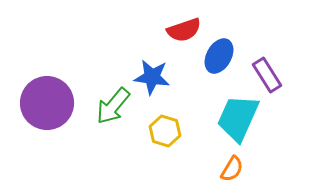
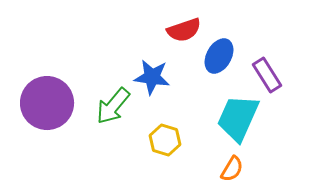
yellow hexagon: moved 9 px down
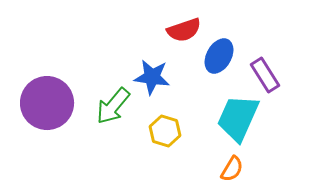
purple rectangle: moved 2 px left
yellow hexagon: moved 9 px up
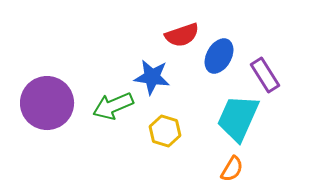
red semicircle: moved 2 px left, 5 px down
green arrow: rotated 27 degrees clockwise
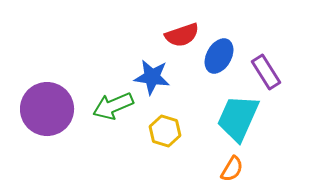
purple rectangle: moved 1 px right, 3 px up
purple circle: moved 6 px down
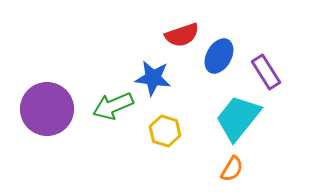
blue star: moved 1 px right, 1 px down
cyan trapezoid: rotated 15 degrees clockwise
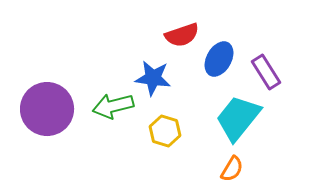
blue ellipse: moved 3 px down
green arrow: rotated 9 degrees clockwise
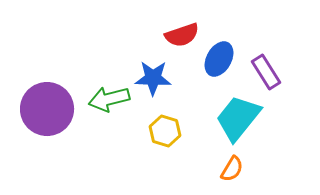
blue star: rotated 6 degrees counterclockwise
green arrow: moved 4 px left, 7 px up
